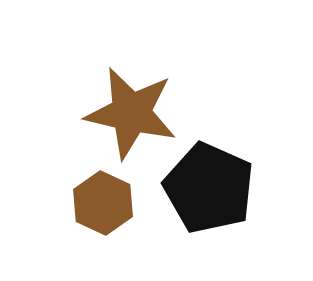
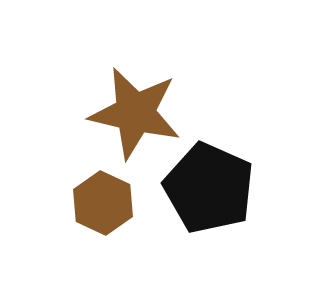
brown star: moved 4 px right
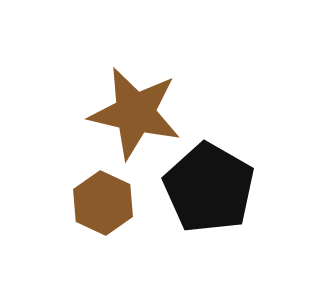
black pentagon: rotated 6 degrees clockwise
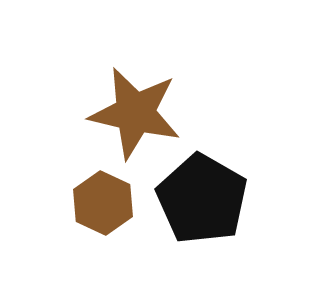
black pentagon: moved 7 px left, 11 px down
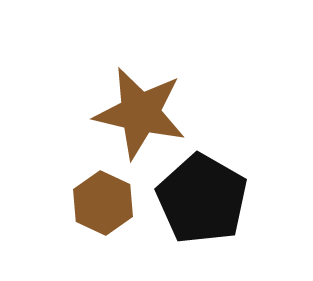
brown star: moved 5 px right
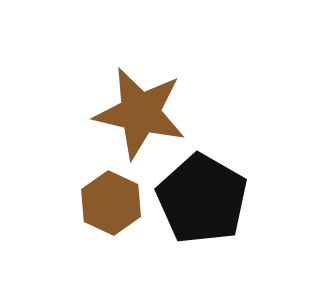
brown hexagon: moved 8 px right
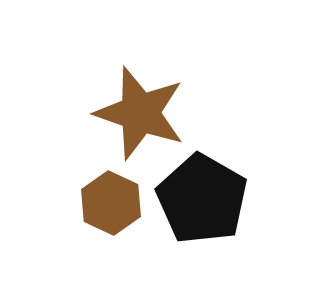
brown star: rotated 6 degrees clockwise
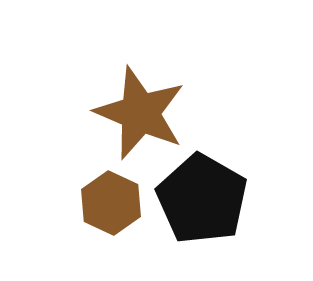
brown star: rotated 4 degrees clockwise
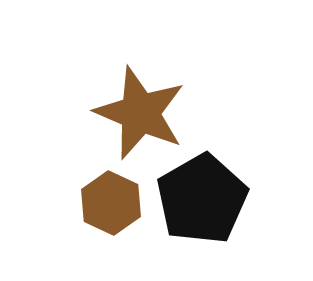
black pentagon: rotated 12 degrees clockwise
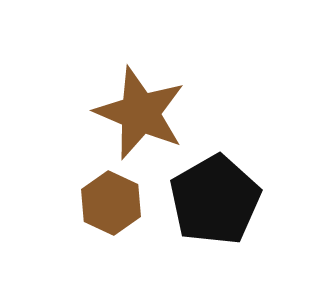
black pentagon: moved 13 px right, 1 px down
